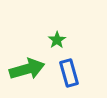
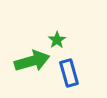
green arrow: moved 5 px right, 8 px up
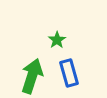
green arrow: moved 15 px down; rotated 56 degrees counterclockwise
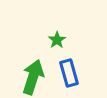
green arrow: moved 1 px right, 1 px down
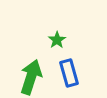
green arrow: moved 2 px left
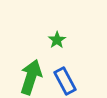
blue rectangle: moved 4 px left, 8 px down; rotated 12 degrees counterclockwise
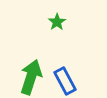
green star: moved 18 px up
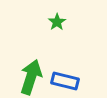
blue rectangle: rotated 48 degrees counterclockwise
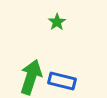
blue rectangle: moved 3 px left
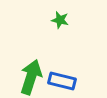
green star: moved 3 px right, 2 px up; rotated 24 degrees counterclockwise
